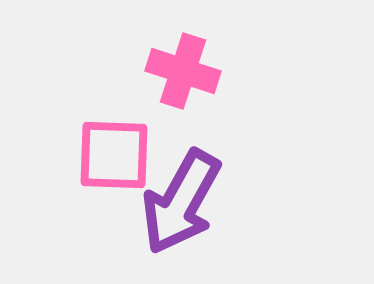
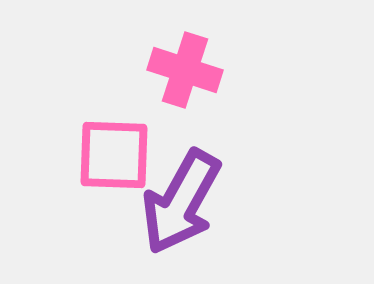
pink cross: moved 2 px right, 1 px up
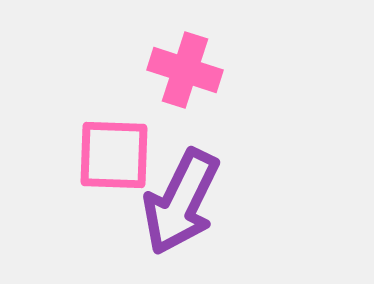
purple arrow: rotated 3 degrees counterclockwise
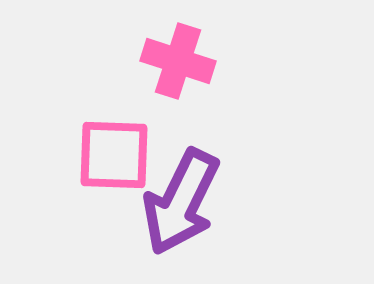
pink cross: moved 7 px left, 9 px up
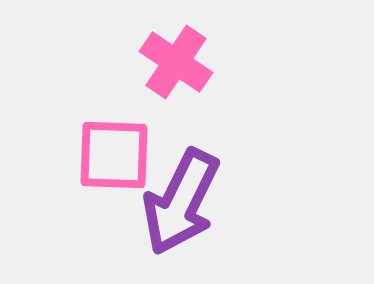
pink cross: moved 2 px left, 1 px down; rotated 16 degrees clockwise
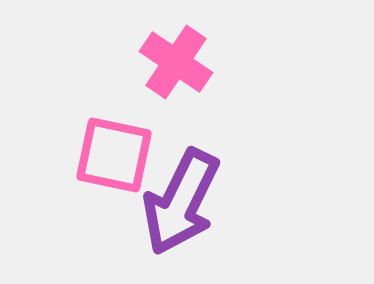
pink square: rotated 10 degrees clockwise
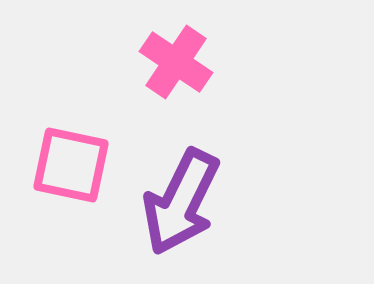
pink square: moved 43 px left, 10 px down
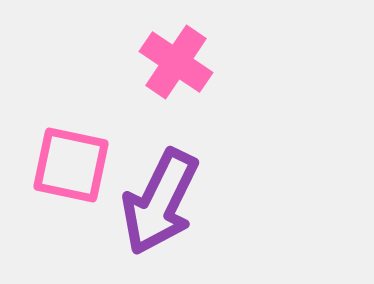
purple arrow: moved 21 px left
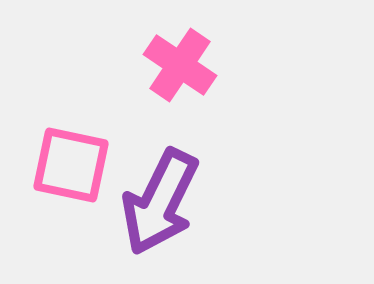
pink cross: moved 4 px right, 3 px down
